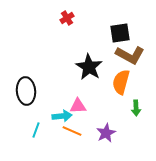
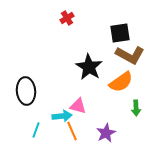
orange semicircle: rotated 140 degrees counterclockwise
pink triangle: rotated 18 degrees clockwise
orange line: rotated 42 degrees clockwise
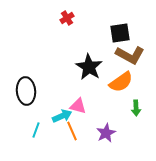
cyan arrow: rotated 18 degrees counterclockwise
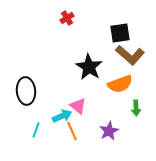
brown L-shape: rotated 12 degrees clockwise
orange semicircle: moved 1 px left, 2 px down; rotated 15 degrees clockwise
pink triangle: rotated 24 degrees clockwise
purple star: moved 3 px right, 2 px up
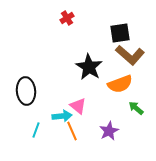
green arrow: rotated 133 degrees clockwise
cyan arrow: rotated 18 degrees clockwise
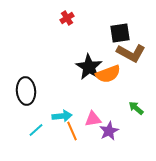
brown L-shape: moved 1 px right, 2 px up; rotated 12 degrees counterclockwise
orange semicircle: moved 12 px left, 10 px up
pink triangle: moved 15 px right, 13 px down; rotated 48 degrees counterclockwise
cyan line: rotated 28 degrees clockwise
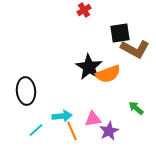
red cross: moved 17 px right, 8 px up
brown L-shape: moved 4 px right, 4 px up
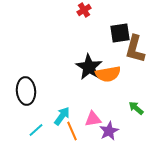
brown L-shape: rotated 76 degrees clockwise
orange semicircle: rotated 10 degrees clockwise
cyan arrow: rotated 48 degrees counterclockwise
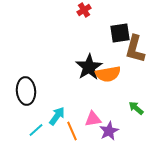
black star: rotated 8 degrees clockwise
cyan arrow: moved 5 px left
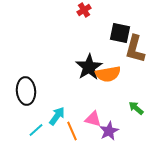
black square: rotated 20 degrees clockwise
pink triangle: rotated 24 degrees clockwise
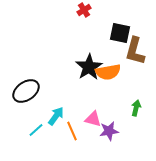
brown L-shape: moved 2 px down
orange semicircle: moved 2 px up
black ellipse: rotated 60 degrees clockwise
green arrow: rotated 63 degrees clockwise
cyan arrow: moved 1 px left
purple star: rotated 18 degrees clockwise
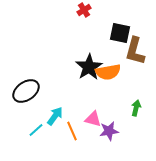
cyan arrow: moved 1 px left
